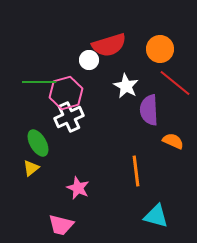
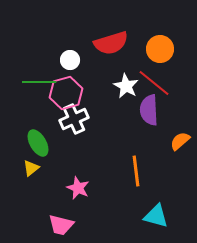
red semicircle: moved 2 px right, 2 px up
white circle: moved 19 px left
red line: moved 21 px left
white cross: moved 5 px right, 2 px down
orange semicircle: moved 7 px right; rotated 65 degrees counterclockwise
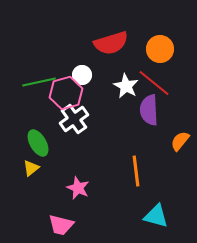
white circle: moved 12 px right, 15 px down
green line: rotated 12 degrees counterclockwise
white cross: rotated 12 degrees counterclockwise
orange semicircle: rotated 10 degrees counterclockwise
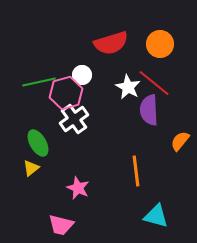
orange circle: moved 5 px up
white star: moved 2 px right, 1 px down
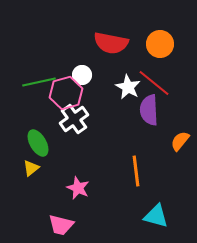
red semicircle: rotated 28 degrees clockwise
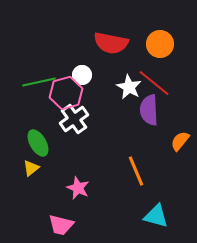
white star: moved 1 px right
orange line: rotated 16 degrees counterclockwise
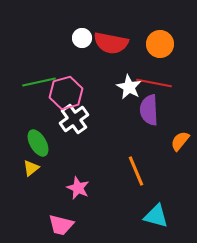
white circle: moved 37 px up
red line: rotated 28 degrees counterclockwise
